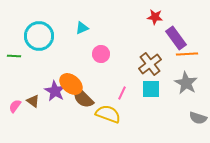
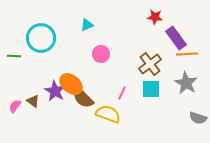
cyan triangle: moved 5 px right, 3 px up
cyan circle: moved 2 px right, 2 px down
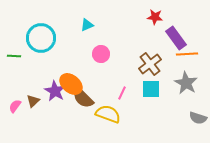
brown triangle: rotated 40 degrees clockwise
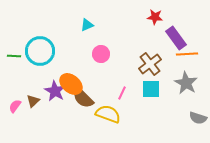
cyan circle: moved 1 px left, 13 px down
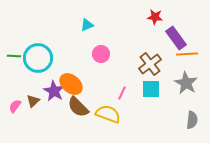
cyan circle: moved 2 px left, 7 px down
purple star: moved 1 px left
brown semicircle: moved 5 px left, 9 px down
gray semicircle: moved 6 px left, 2 px down; rotated 102 degrees counterclockwise
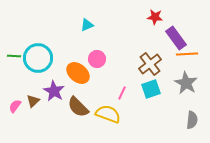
pink circle: moved 4 px left, 5 px down
orange ellipse: moved 7 px right, 11 px up
cyan square: rotated 18 degrees counterclockwise
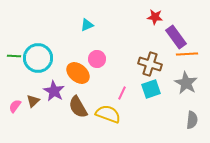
purple rectangle: moved 1 px up
brown cross: rotated 35 degrees counterclockwise
brown semicircle: rotated 15 degrees clockwise
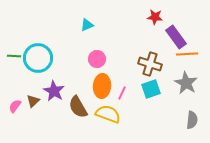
orange ellipse: moved 24 px right, 13 px down; rotated 55 degrees clockwise
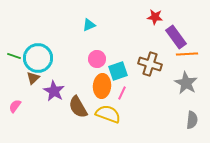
cyan triangle: moved 2 px right
green line: rotated 16 degrees clockwise
cyan square: moved 33 px left, 18 px up
brown triangle: moved 23 px up
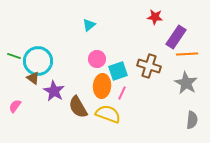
cyan triangle: rotated 16 degrees counterclockwise
purple rectangle: rotated 70 degrees clockwise
cyan circle: moved 3 px down
brown cross: moved 1 px left, 2 px down
brown triangle: rotated 40 degrees counterclockwise
